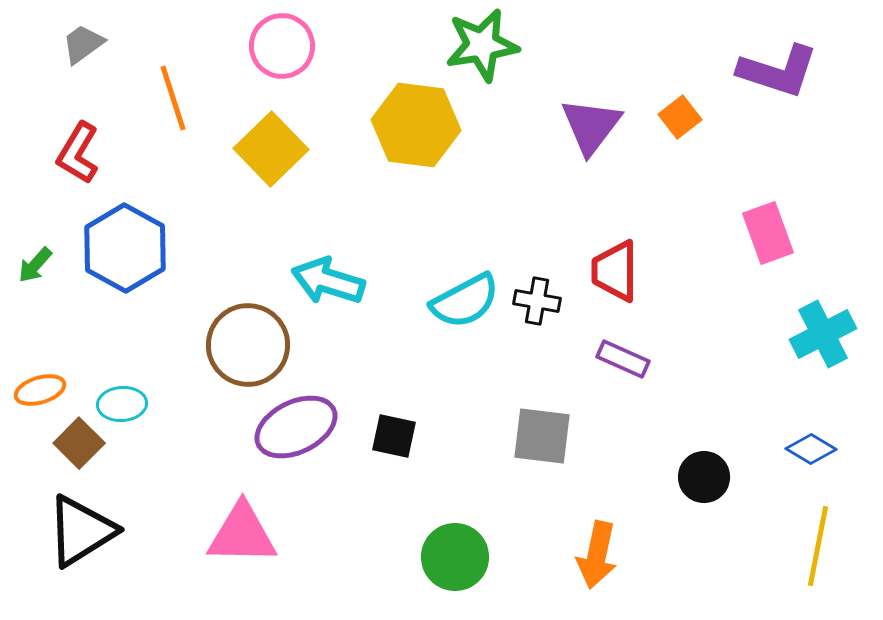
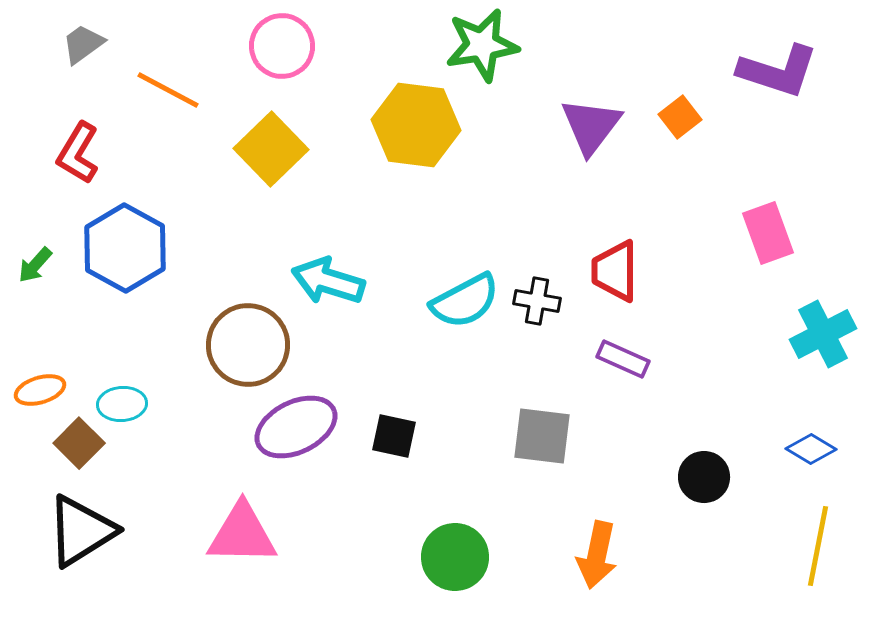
orange line: moved 5 px left, 8 px up; rotated 44 degrees counterclockwise
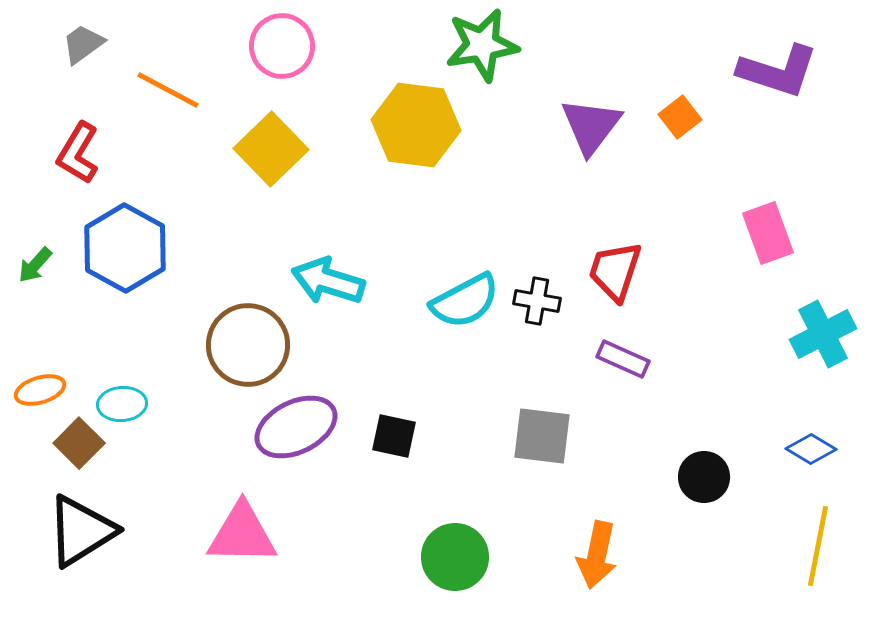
red trapezoid: rotated 18 degrees clockwise
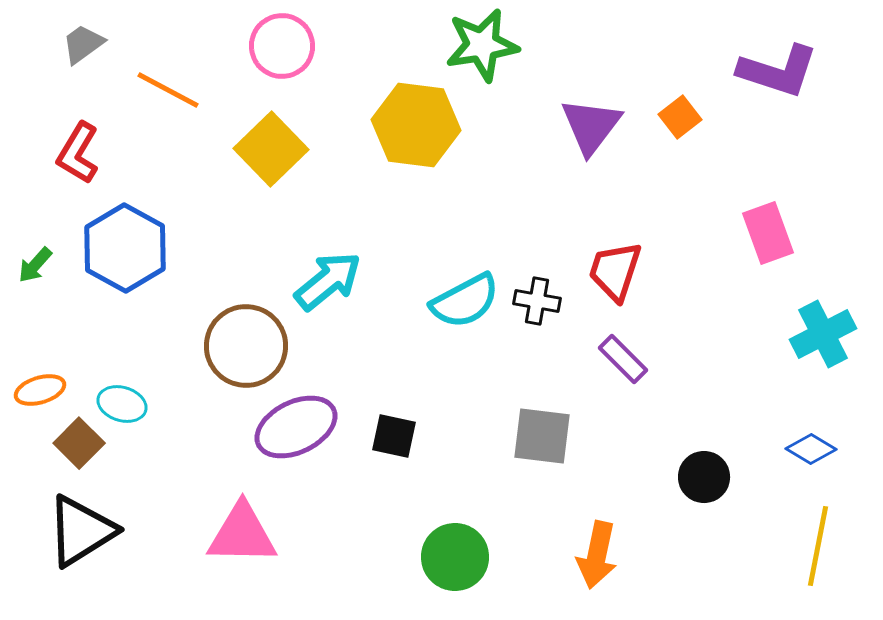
cyan arrow: rotated 124 degrees clockwise
brown circle: moved 2 px left, 1 px down
purple rectangle: rotated 21 degrees clockwise
cyan ellipse: rotated 21 degrees clockwise
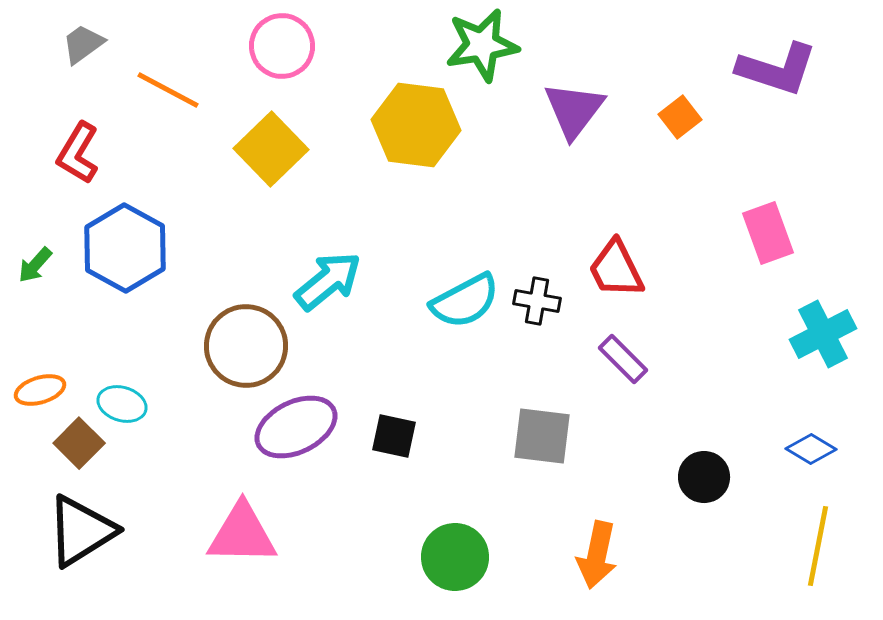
purple L-shape: moved 1 px left, 2 px up
purple triangle: moved 17 px left, 16 px up
red trapezoid: moved 1 px right, 2 px up; rotated 44 degrees counterclockwise
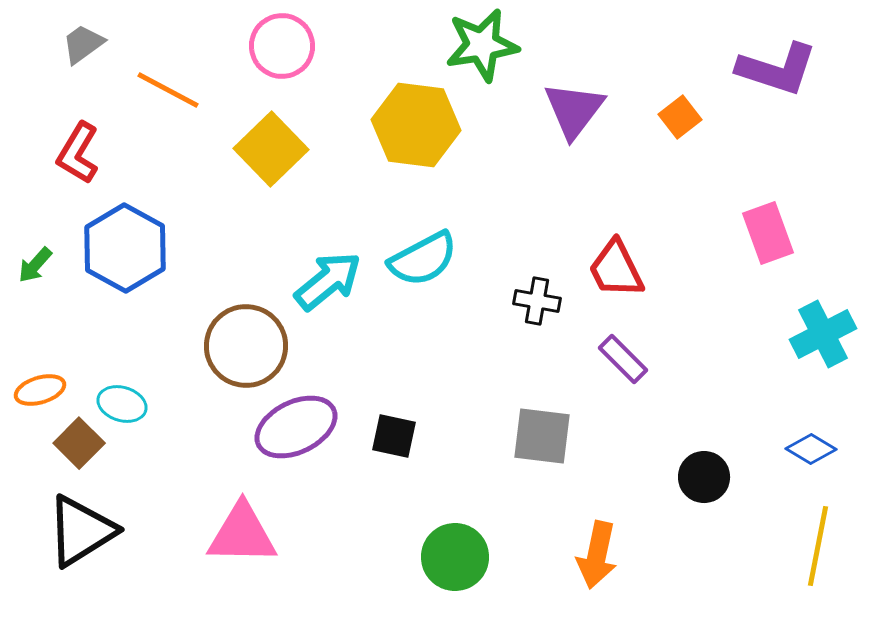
cyan semicircle: moved 42 px left, 42 px up
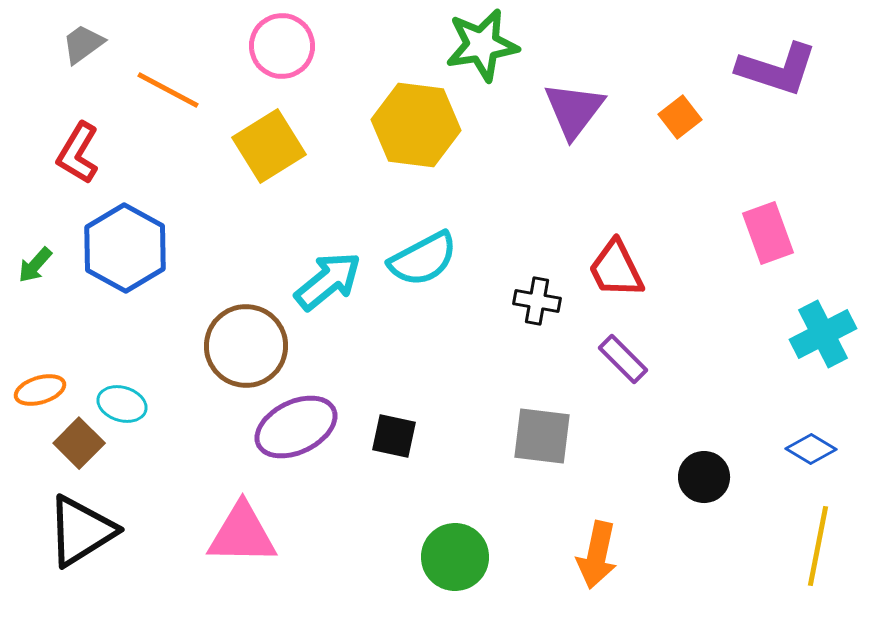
yellow square: moved 2 px left, 3 px up; rotated 12 degrees clockwise
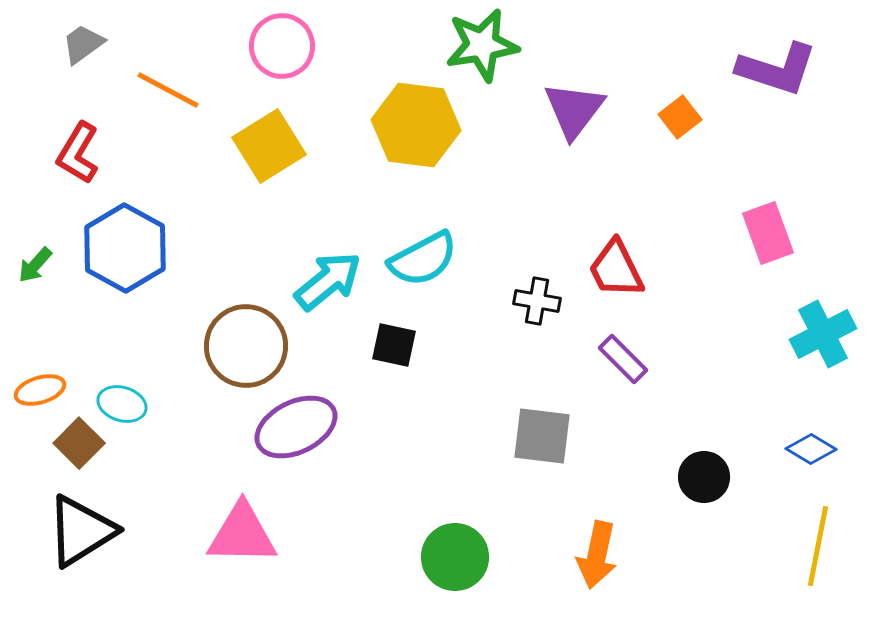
black square: moved 91 px up
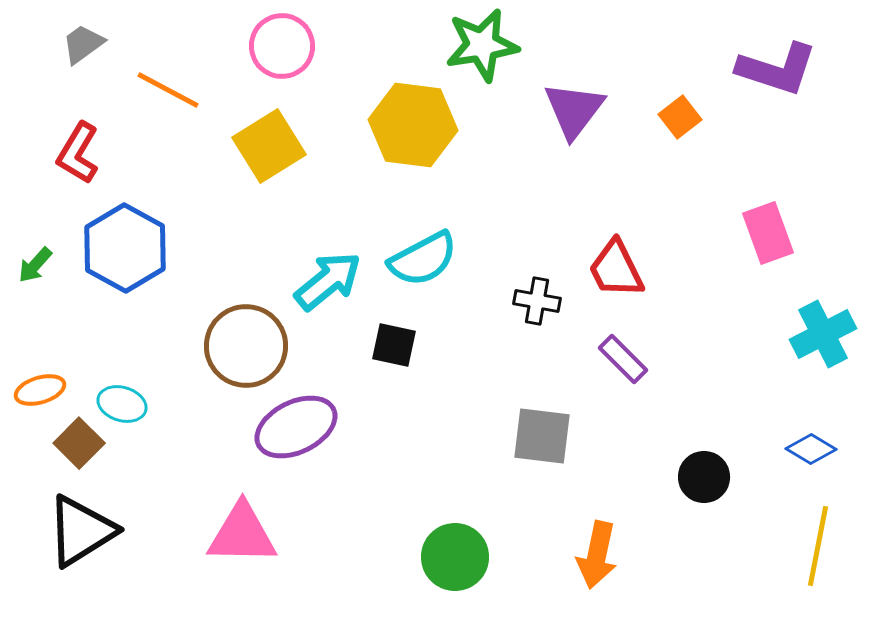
yellow hexagon: moved 3 px left
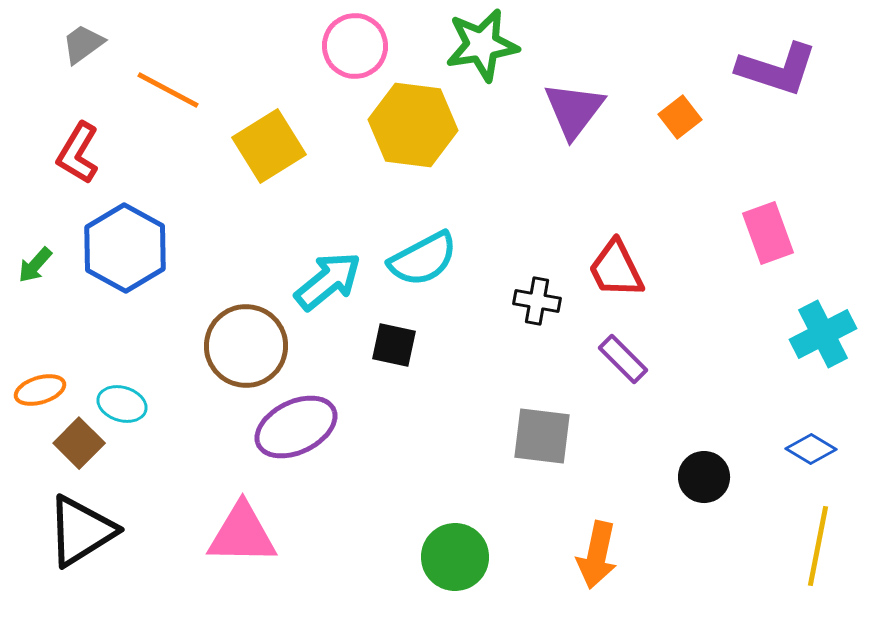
pink circle: moved 73 px right
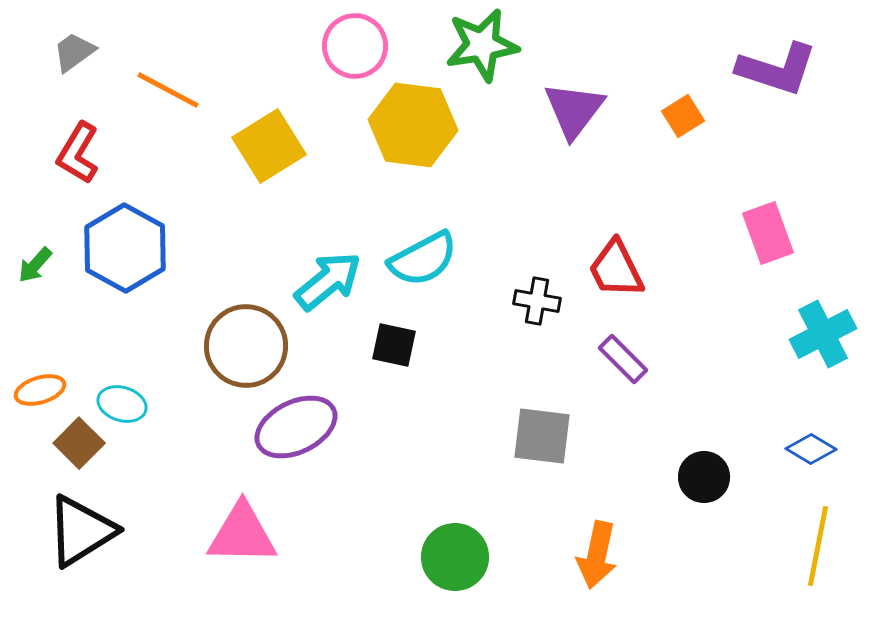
gray trapezoid: moved 9 px left, 8 px down
orange square: moved 3 px right, 1 px up; rotated 6 degrees clockwise
